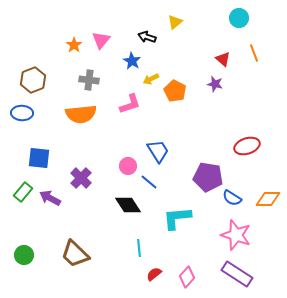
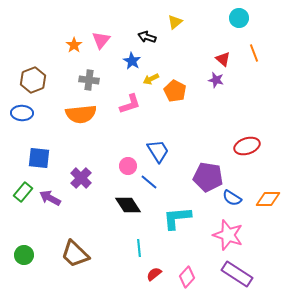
purple star: moved 1 px right, 4 px up
pink star: moved 8 px left
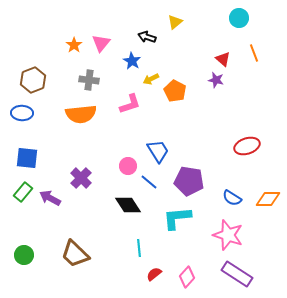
pink triangle: moved 3 px down
blue square: moved 12 px left
purple pentagon: moved 19 px left, 4 px down
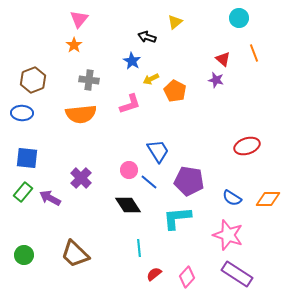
pink triangle: moved 22 px left, 24 px up
pink circle: moved 1 px right, 4 px down
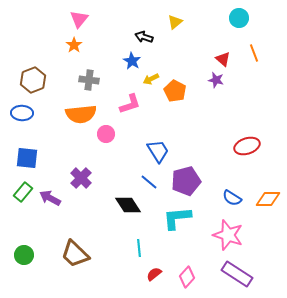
black arrow: moved 3 px left
pink circle: moved 23 px left, 36 px up
purple pentagon: moved 3 px left; rotated 24 degrees counterclockwise
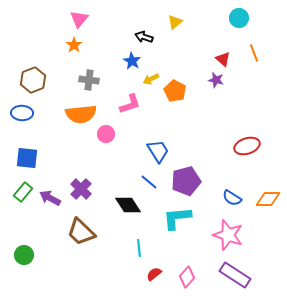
purple cross: moved 11 px down
brown trapezoid: moved 6 px right, 22 px up
purple rectangle: moved 2 px left, 1 px down
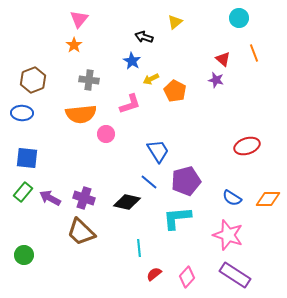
purple cross: moved 3 px right, 9 px down; rotated 25 degrees counterclockwise
black diamond: moved 1 px left, 3 px up; rotated 44 degrees counterclockwise
